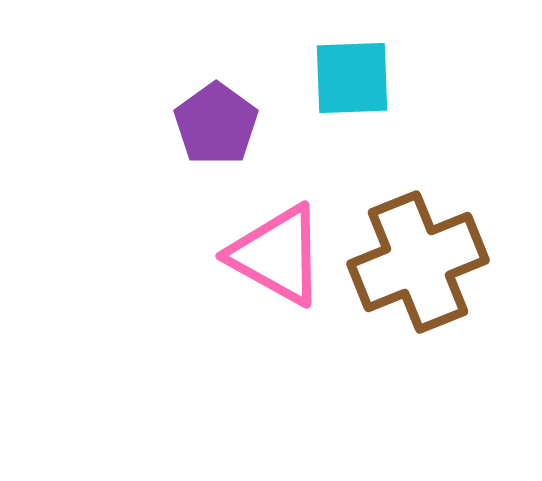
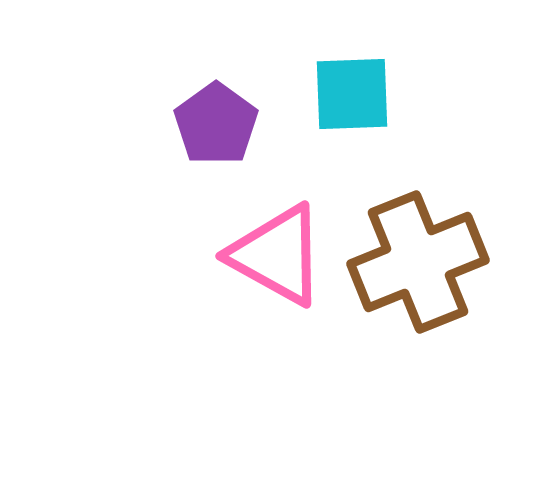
cyan square: moved 16 px down
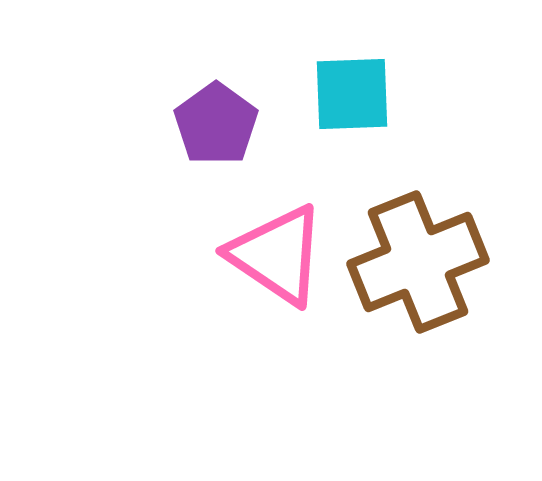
pink triangle: rotated 5 degrees clockwise
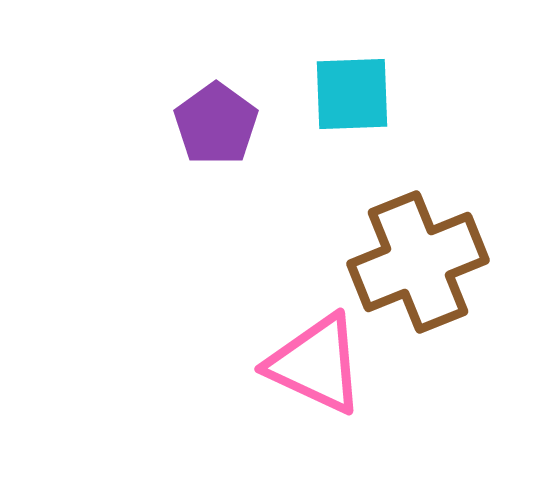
pink triangle: moved 39 px right, 109 px down; rotated 9 degrees counterclockwise
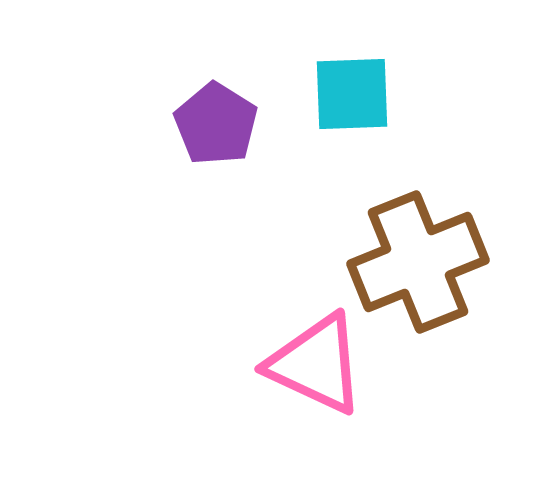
purple pentagon: rotated 4 degrees counterclockwise
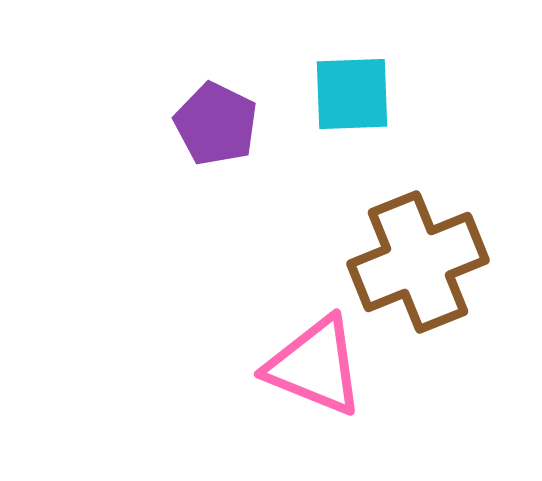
purple pentagon: rotated 6 degrees counterclockwise
pink triangle: moved 1 px left, 2 px down; rotated 3 degrees counterclockwise
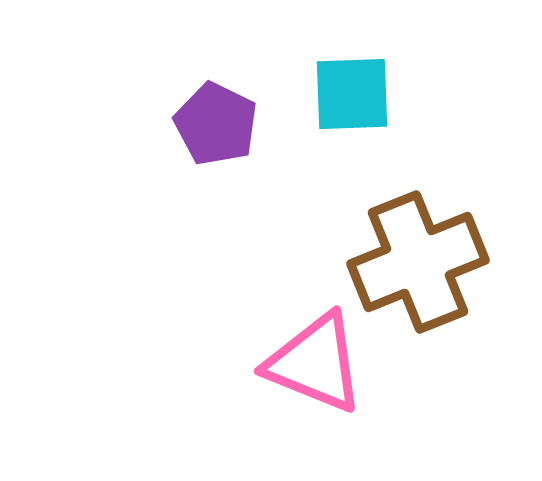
pink triangle: moved 3 px up
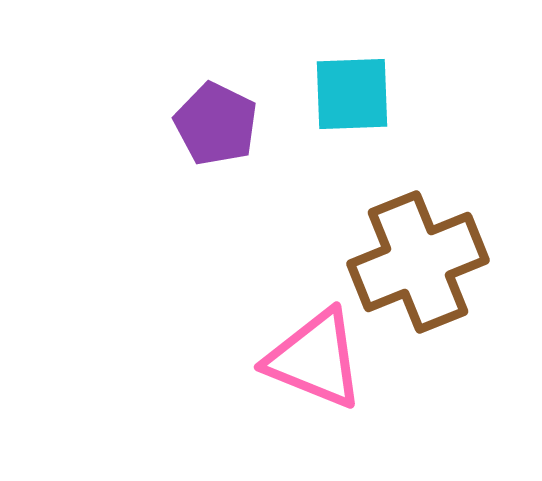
pink triangle: moved 4 px up
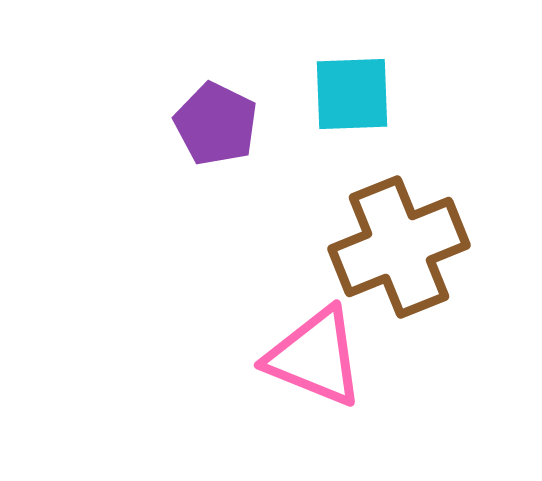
brown cross: moved 19 px left, 15 px up
pink triangle: moved 2 px up
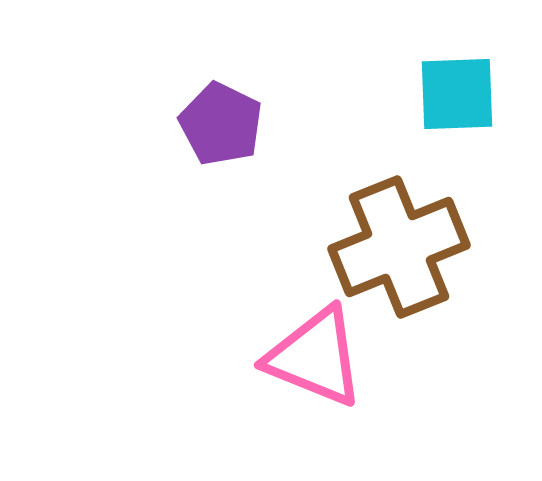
cyan square: moved 105 px right
purple pentagon: moved 5 px right
